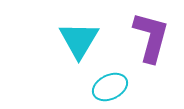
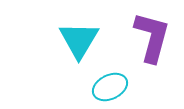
purple L-shape: moved 1 px right
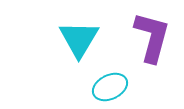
cyan triangle: moved 1 px up
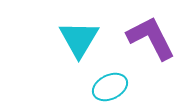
purple L-shape: moved 1 px left, 1 px down; rotated 42 degrees counterclockwise
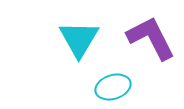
cyan ellipse: moved 3 px right; rotated 8 degrees clockwise
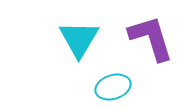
purple L-shape: rotated 10 degrees clockwise
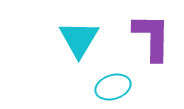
purple L-shape: moved 1 px right, 1 px up; rotated 18 degrees clockwise
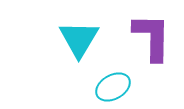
cyan ellipse: rotated 12 degrees counterclockwise
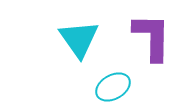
cyan triangle: rotated 6 degrees counterclockwise
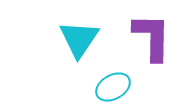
cyan triangle: rotated 9 degrees clockwise
